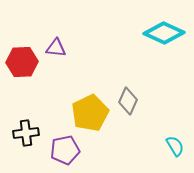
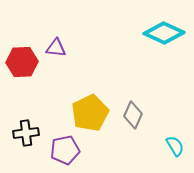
gray diamond: moved 5 px right, 14 px down
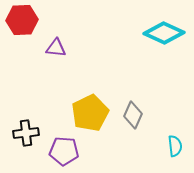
red hexagon: moved 42 px up
cyan semicircle: rotated 25 degrees clockwise
purple pentagon: moved 1 px left, 1 px down; rotated 16 degrees clockwise
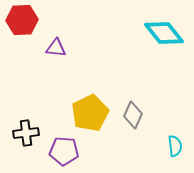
cyan diamond: rotated 27 degrees clockwise
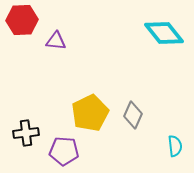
purple triangle: moved 7 px up
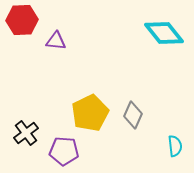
black cross: rotated 30 degrees counterclockwise
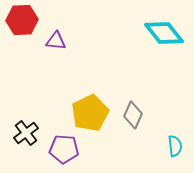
purple pentagon: moved 2 px up
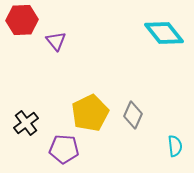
purple triangle: rotated 45 degrees clockwise
black cross: moved 10 px up
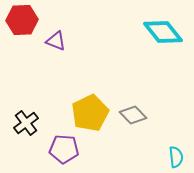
cyan diamond: moved 1 px left, 1 px up
purple triangle: rotated 30 degrees counterclockwise
gray diamond: rotated 68 degrees counterclockwise
cyan semicircle: moved 1 px right, 11 px down
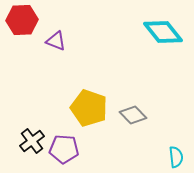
yellow pentagon: moved 1 px left, 5 px up; rotated 27 degrees counterclockwise
black cross: moved 6 px right, 18 px down
